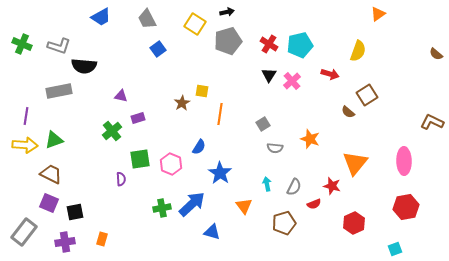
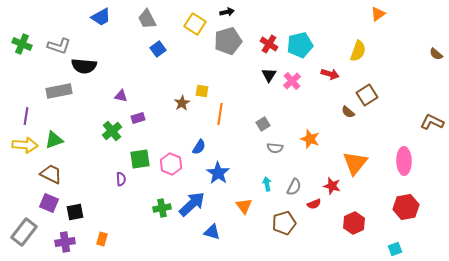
blue star at (220, 173): moved 2 px left
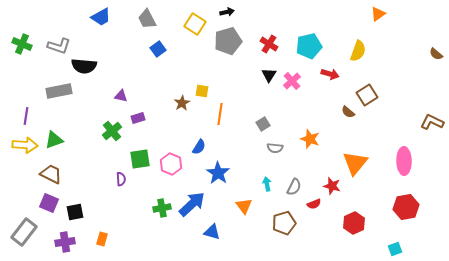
cyan pentagon at (300, 45): moved 9 px right, 1 px down
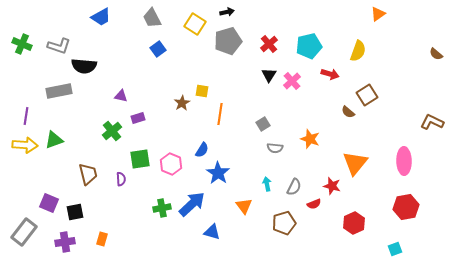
gray trapezoid at (147, 19): moved 5 px right, 1 px up
red cross at (269, 44): rotated 18 degrees clockwise
blue semicircle at (199, 147): moved 3 px right, 3 px down
brown trapezoid at (51, 174): moved 37 px right; rotated 50 degrees clockwise
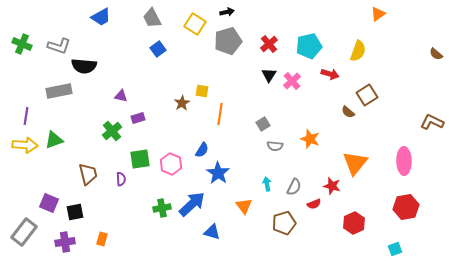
gray semicircle at (275, 148): moved 2 px up
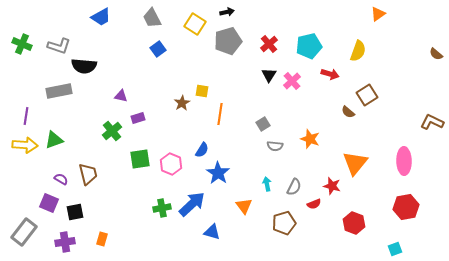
purple semicircle at (121, 179): moved 60 px left; rotated 56 degrees counterclockwise
red hexagon at (354, 223): rotated 15 degrees counterclockwise
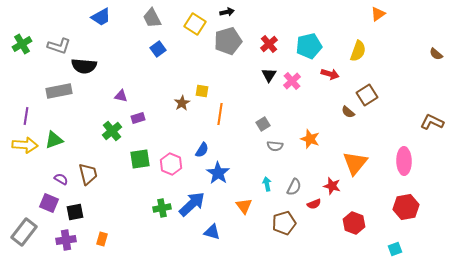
green cross at (22, 44): rotated 36 degrees clockwise
purple cross at (65, 242): moved 1 px right, 2 px up
